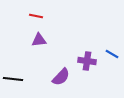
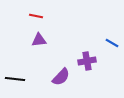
blue line: moved 11 px up
purple cross: rotated 18 degrees counterclockwise
black line: moved 2 px right
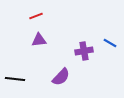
red line: rotated 32 degrees counterclockwise
blue line: moved 2 px left
purple cross: moved 3 px left, 10 px up
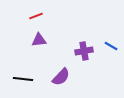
blue line: moved 1 px right, 3 px down
black line: moved 8 px right
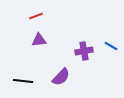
black line: moved 2 px down
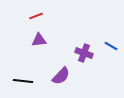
purple cross: moved 2 px down; rotated 30 degrees clockwise
purple semicircle: moved 1 px up
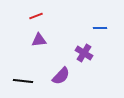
blue line: moved 11 px left, 18 px up; rotated 32 degrees counterclockwise
purple cross: rotated 12 degrees clockwise
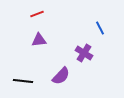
red line: moved 1 px right, 2 px up
blue line: rotated 64 degrees clockwise
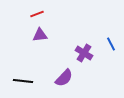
blue line: moved 11 px right, 16 px down
purple triangle: moved 1 px right, 5 px up
purple semicircle: moved 3 px right, 2 px down
